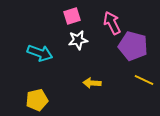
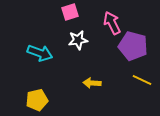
pink square: moved 2 px left, 4 px up
yellow line: moved 2 px left
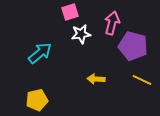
pink arrow: rotated 40 degrees clockwise
white star: moved 3 px right, 6 px up
cyan arrow: rotated 60 degrees counterclockwise
yellow arrow: moved 4 px right, 4 px up
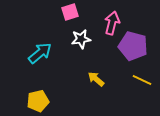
white star: moved 5 px down
yellow arrow: rotated 36 degrees clockwise
yellow pentagon: moved 1 px right, 1 px down
